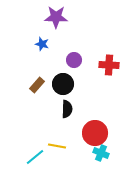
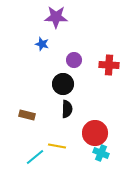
brown rectangle: moved 10 px left, 30 px down; rotated 63 degrees clockwise
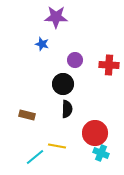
purple circle: moved 1 px right
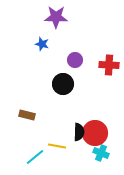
black semicircle: moved 12 px right, 23 px down
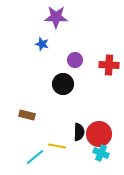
red circle: moved 4 px right, 1 px down
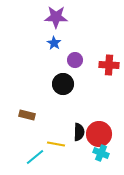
blue star: moved 12 px right, 1 px up; rotated 16 degrees clockwise
yellow line: moved 1 px left, 2 px up
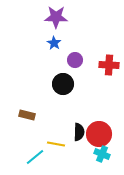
cyan cross: moved 1 px right, 1 px down
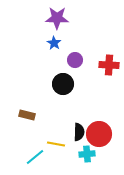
purple star: moved 1 px right, 1 px down
cyan cross: moved 15 px left; rotated 28 degrees counterclockwise
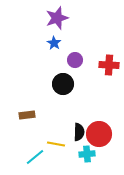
purple star: rotated 20 degrees counterclockwise
brown rectangle: rotated 21 degrees counterclockwise
